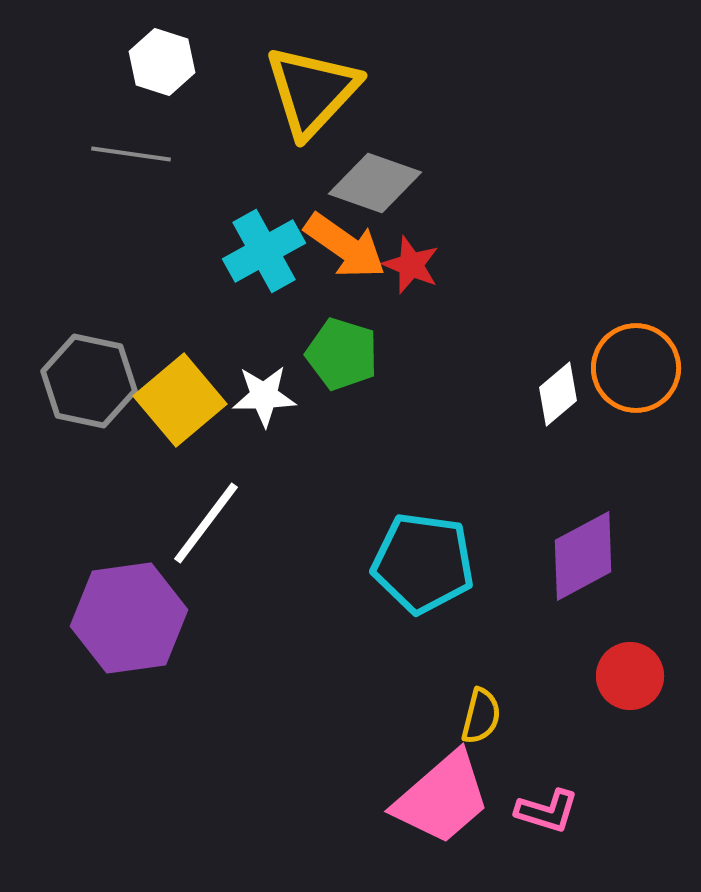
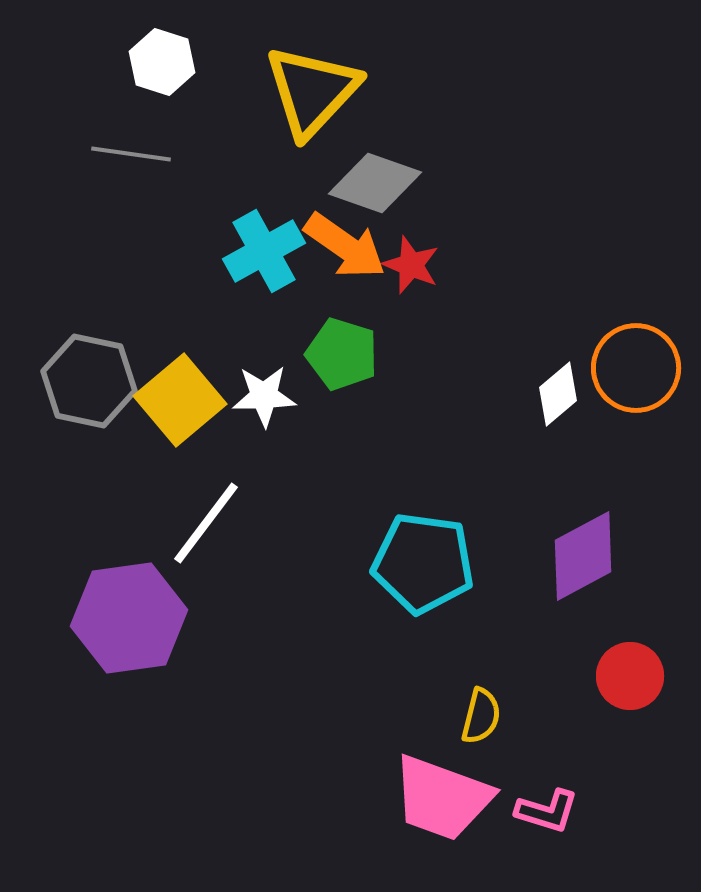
pink trapezoid: rotated 61 degrees clockwise
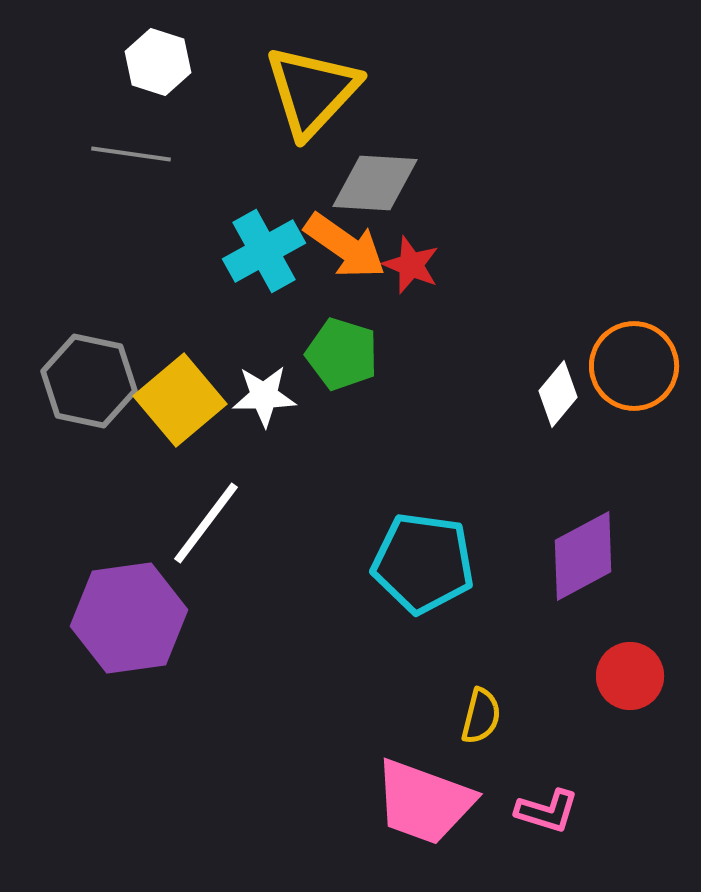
white hexagon: moved 4 px left
gray diamond: rotated 16 degrees counterclockwise
orange circle: moved 2 px left, 2 px up
white diamond: rotated 10 degrees counterclockwise
pink trapezoid: moved 18 px left, 4 px down
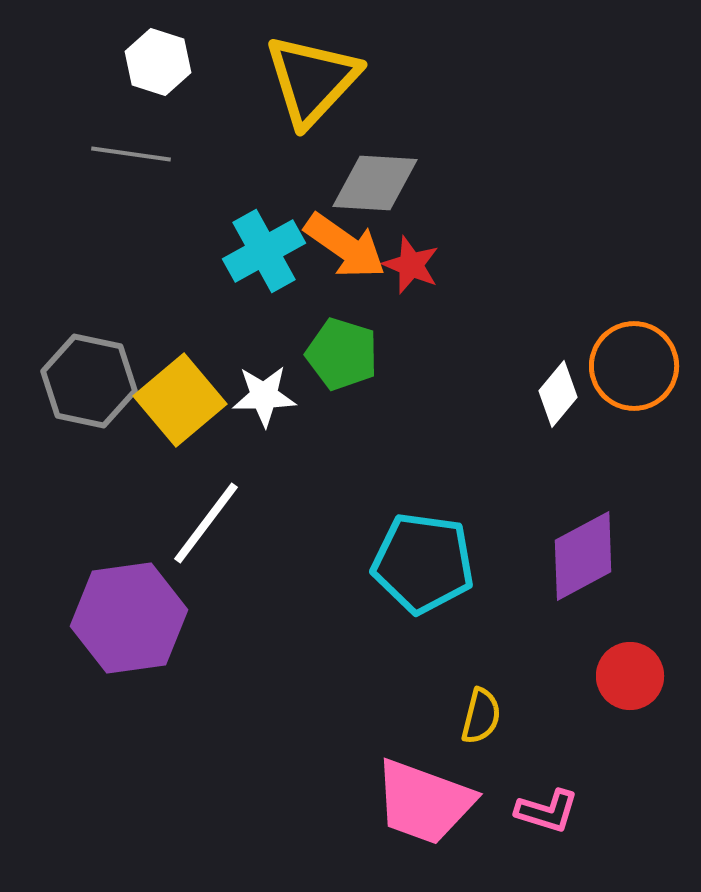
yellow triangle: moved 11 px up
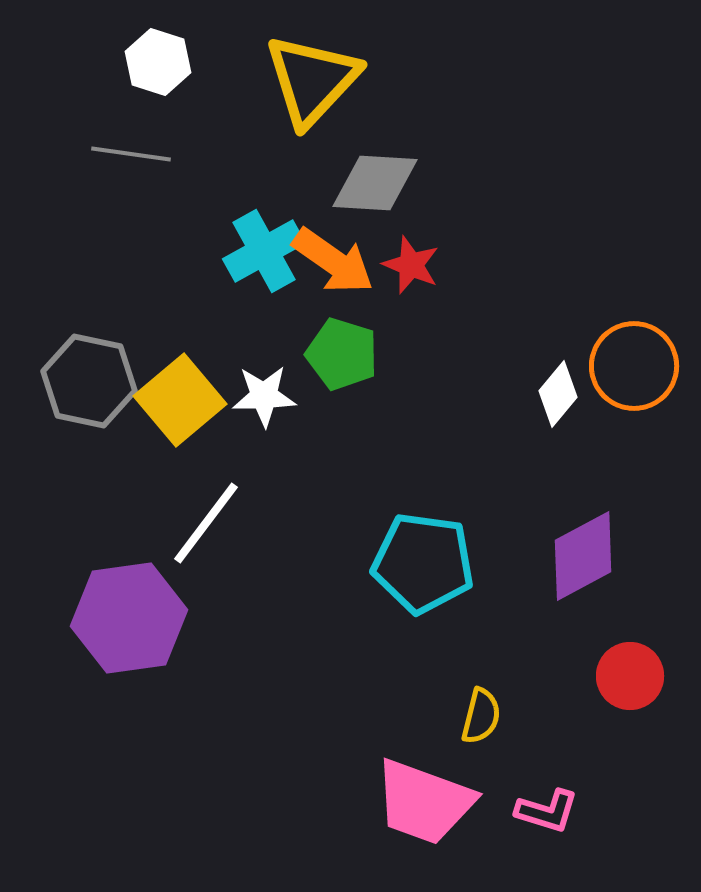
orange arrow: moved 12 px left, 15 px down
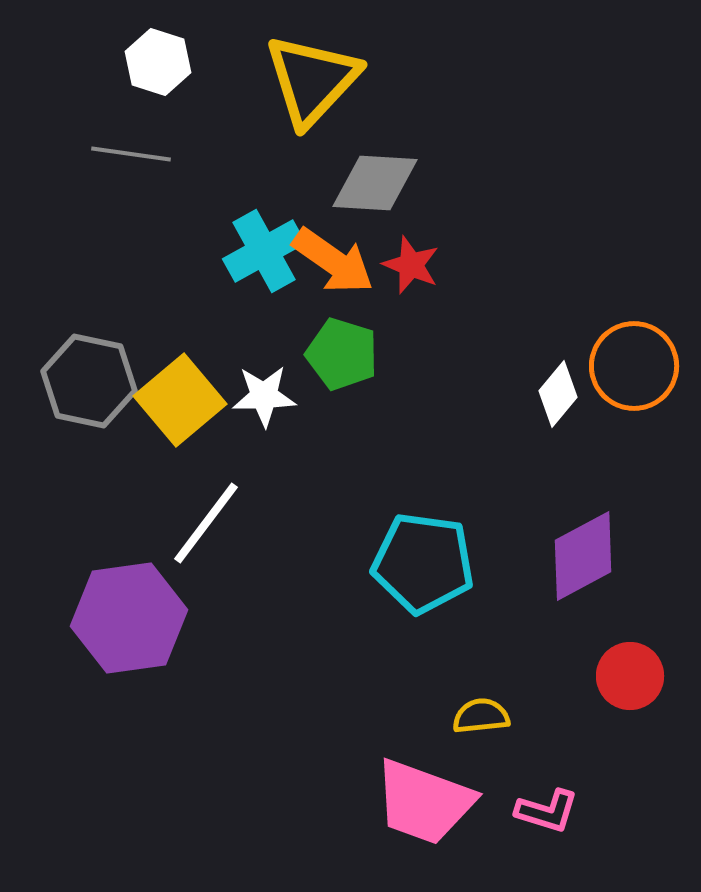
yellow semicircle: rotated 110 degrees counterclockwise
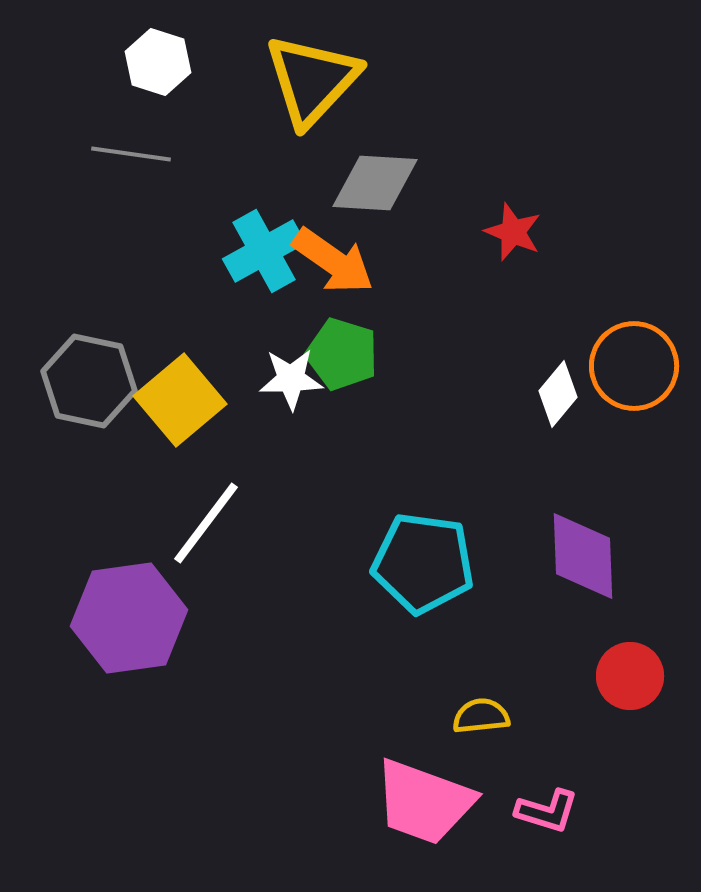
red star: moved 102 px right, 33 px up
white star: moved 27 px right, 17 px up
purple diamond: rotated 64 degrees counterclockwise
